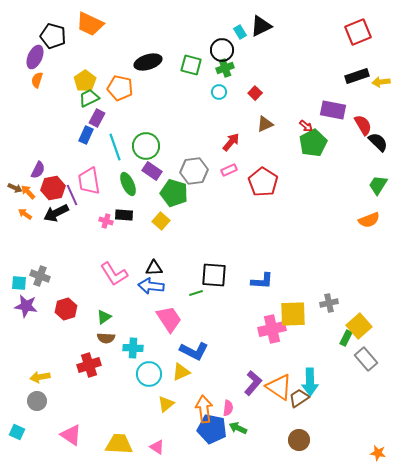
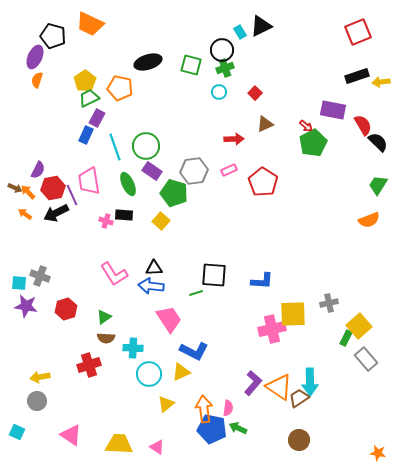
red arrow at (231, 142): moved 3 px right, 3 px up; rotated 48 degrees clockwise
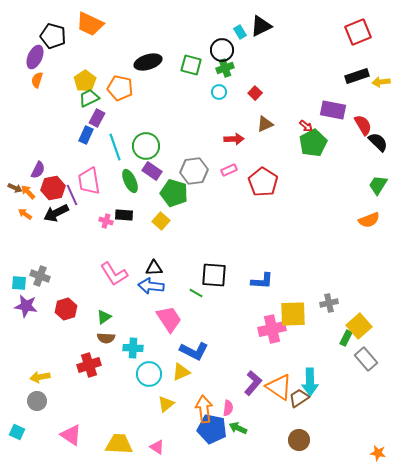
green ellipse at (128, 184): moved 2 px right, 3 px up
green line at (196, 293): rotated 48 degrees clockwise
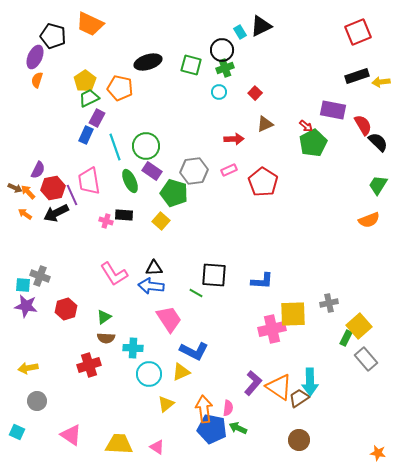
cyan square at (19, 283): moved 4 px right, 2 px down
yellow arrow at (40, 377): moved 12 px left, 9 px up
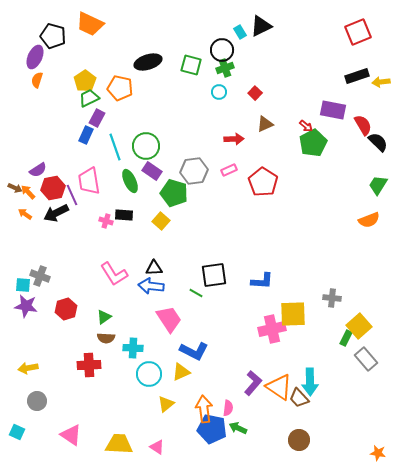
purple semicircle at (38, 170): rotated 30 degrees clockwise
black square at (214, 275): rotated 12 degrees counterclockwise
gray cross at (329, 303): moved 3 px right, 5 px up; rotated 18 degrees clockwise
red cross at (89, 365): rotated 15 degrees clockwise
brown trapezoid at (299, 398): rotated 100 degrees counterclockwise
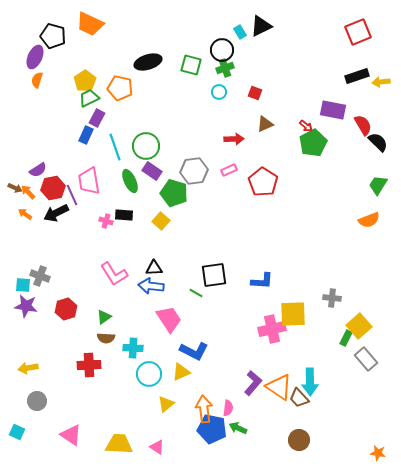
red square at (255, 93): rotated 24 degrees counterclockwise
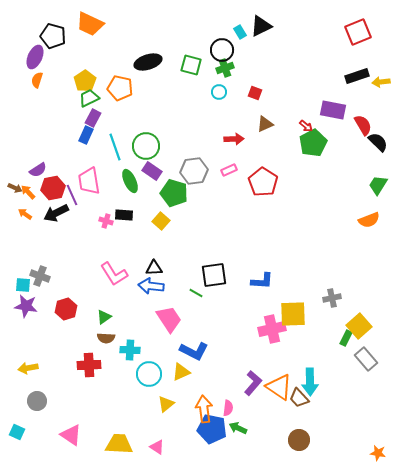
purple rectangle at (97, 118): moved 4 px left
gray cross at (332, 298): rotated 18 degrees counterclockwise
cyan cross at (133, 348): moved 3 px left, 2 px down
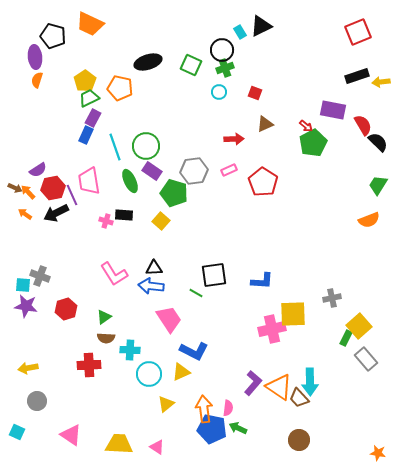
purple ellipse at (35, 57): rotated 30 degrees counterclockwise
green square at (191, 65): rotated 10 degrees clockwise
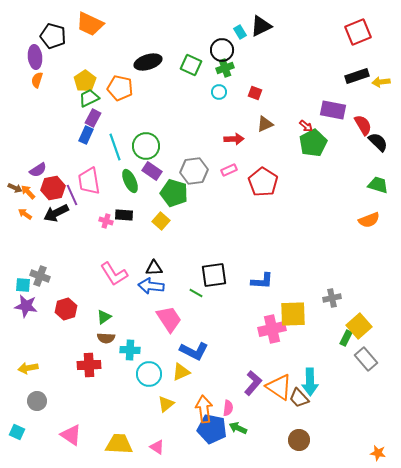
green trapezoid at (378, 185): rotated 75 degrees clockwise
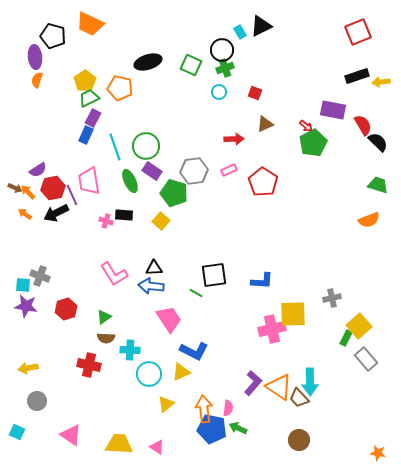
red cross at (89, 365): rotated 15 degrees clockwise
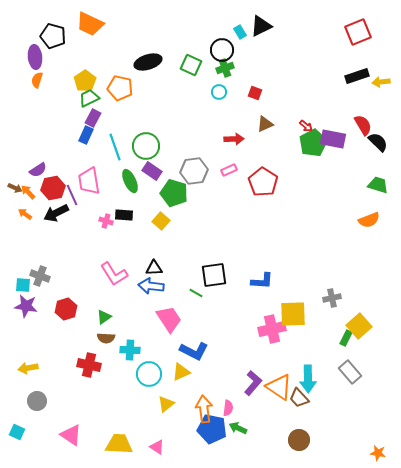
purple rectangle at (333, 110): moved 29 px down
gray rectangle at (366, 359): moved 16 px left, 13 px down
cyan arrow at (310, 382): moved 2 px left, 3 px up
